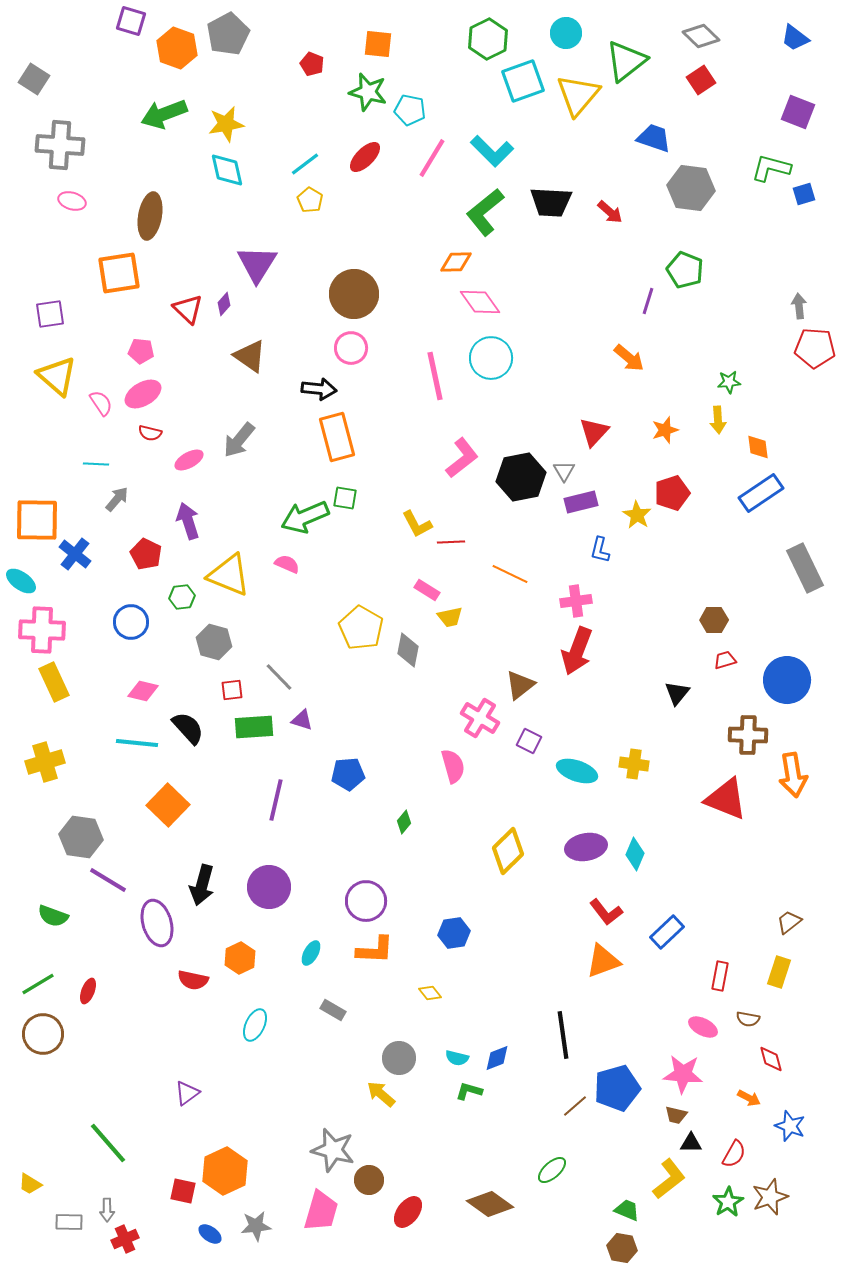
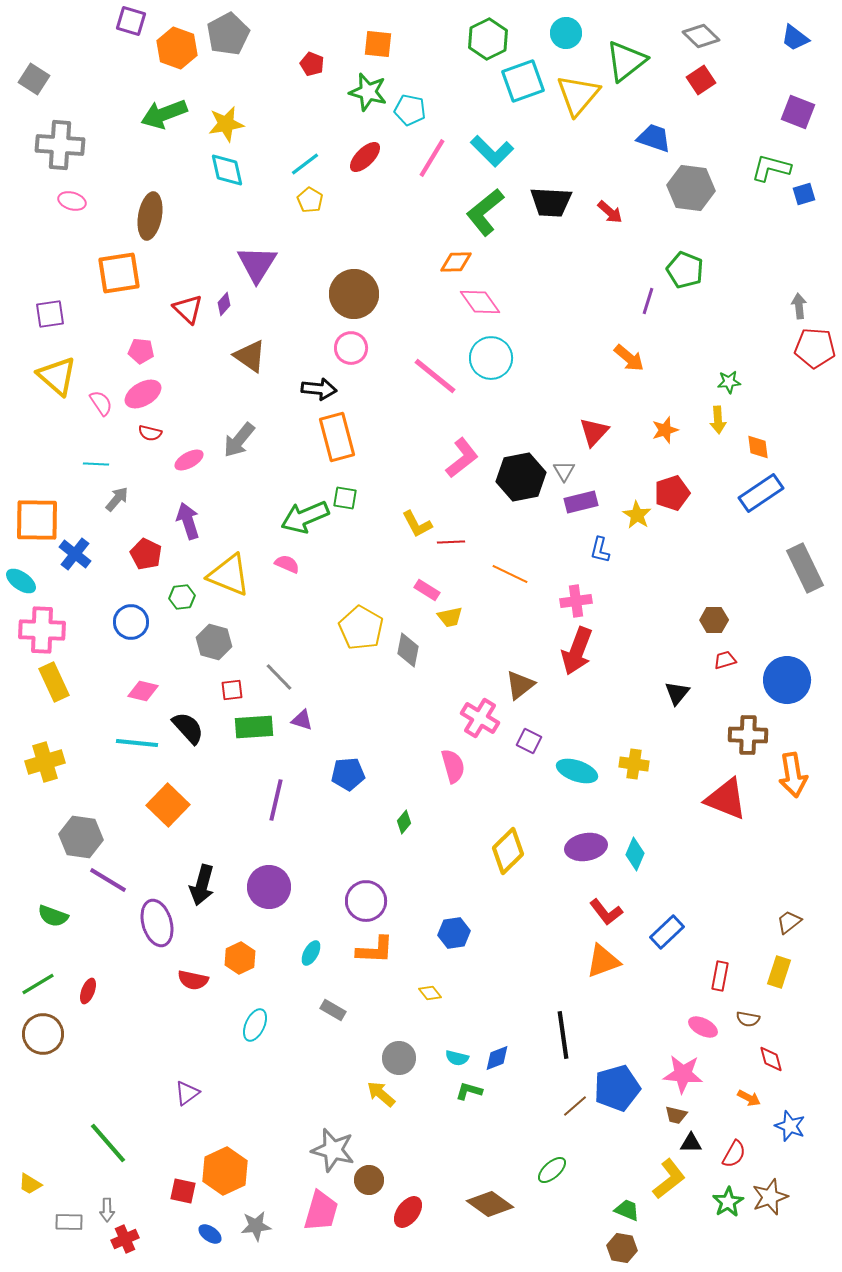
pink line at (435, 376): rotated 39 degrees counterclockwise
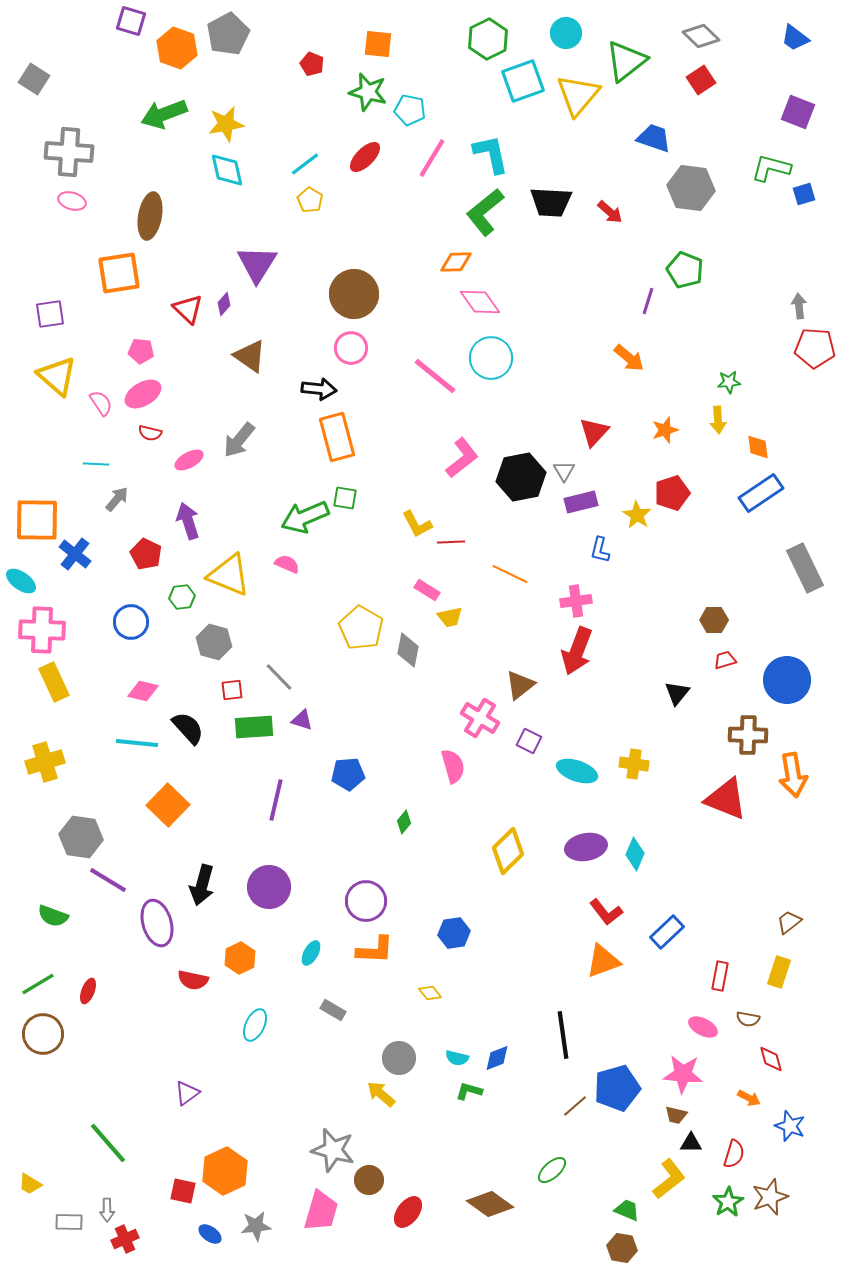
gray cross at (60, 145): moved 9 px right, 7 px down
cyan L-shape at (492, 151): moved 1 px left, 3 px down; rotated 147 degrees counterclockwise
red semicircle at (734, 1154): rotated 12 degrees counterclockwise
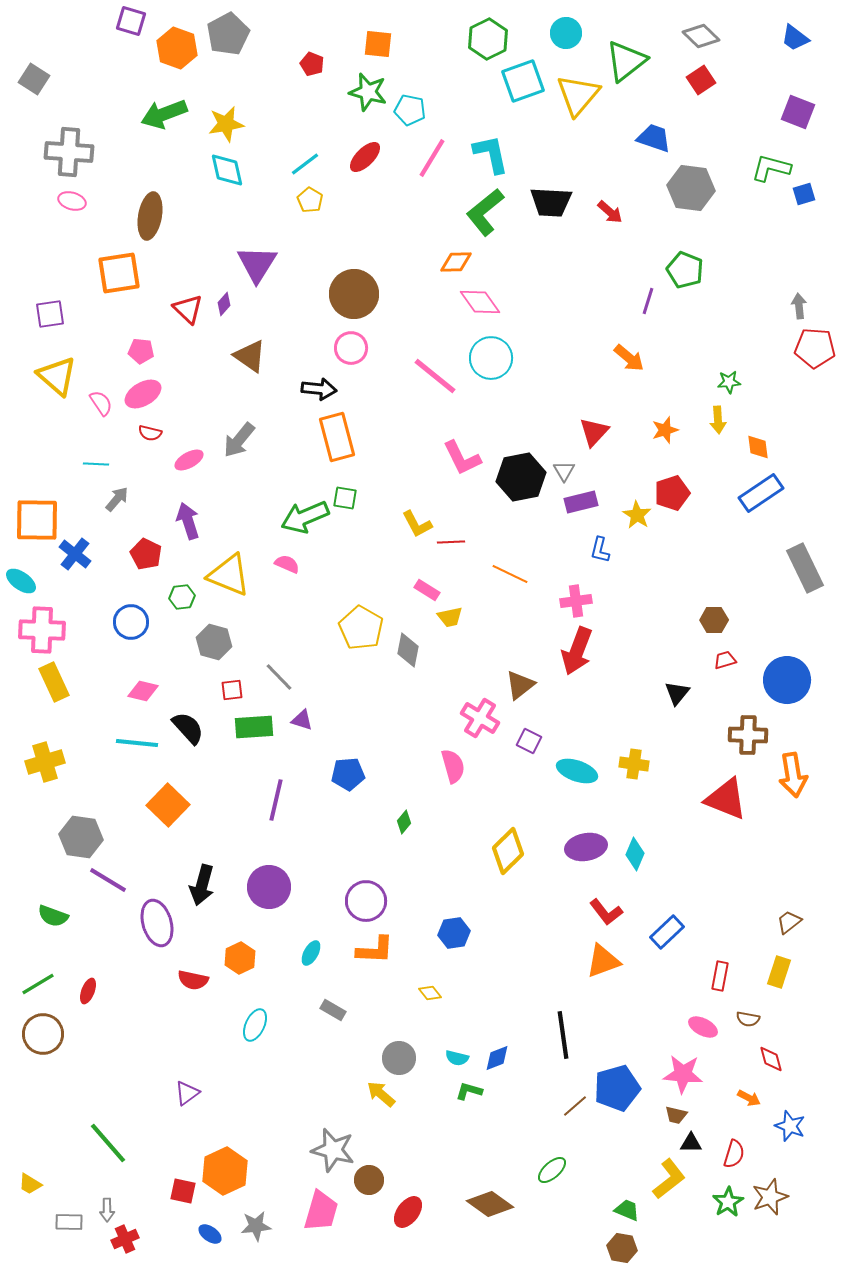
pink L-shape at (462, 458): rotated 102 degrees clockwise
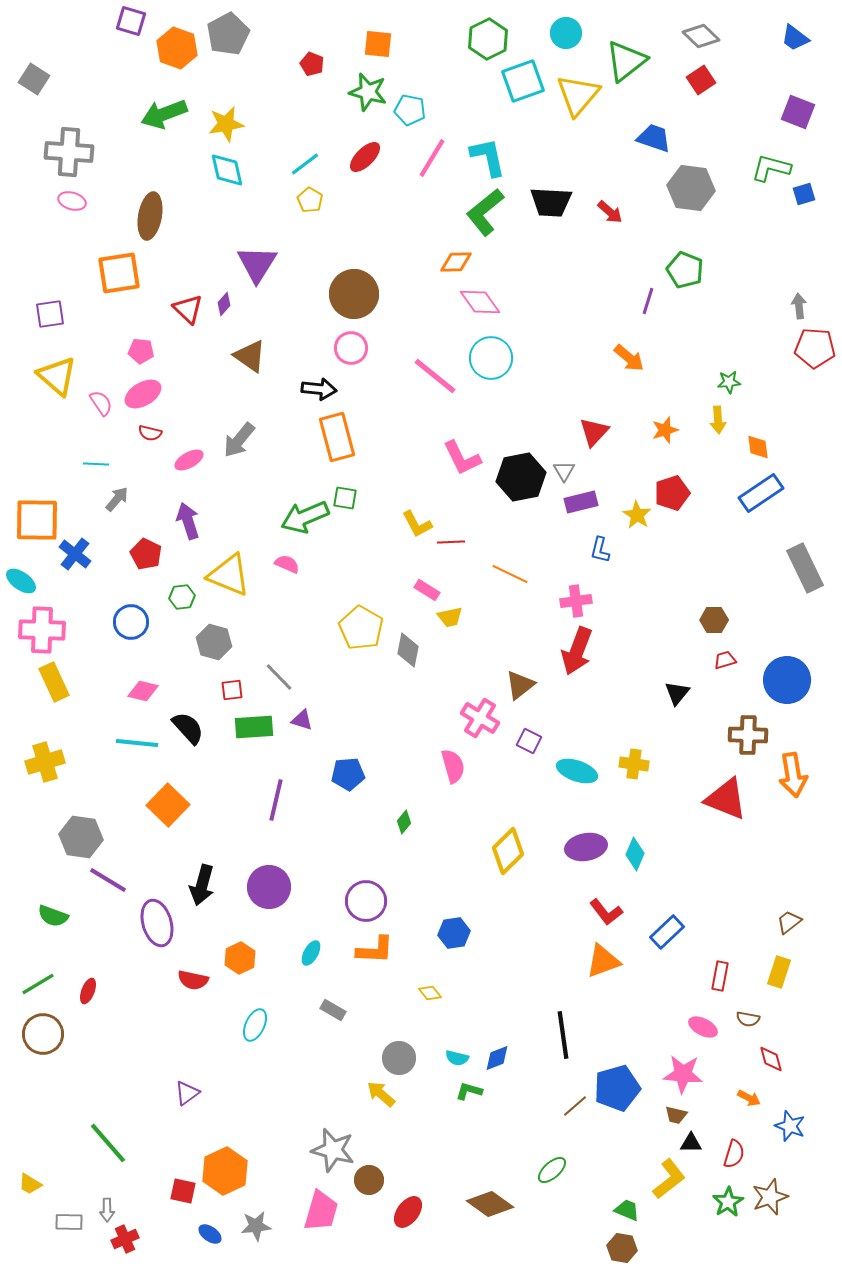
cyan L-shape at (491, 154): moved 3 px left, 3 px down
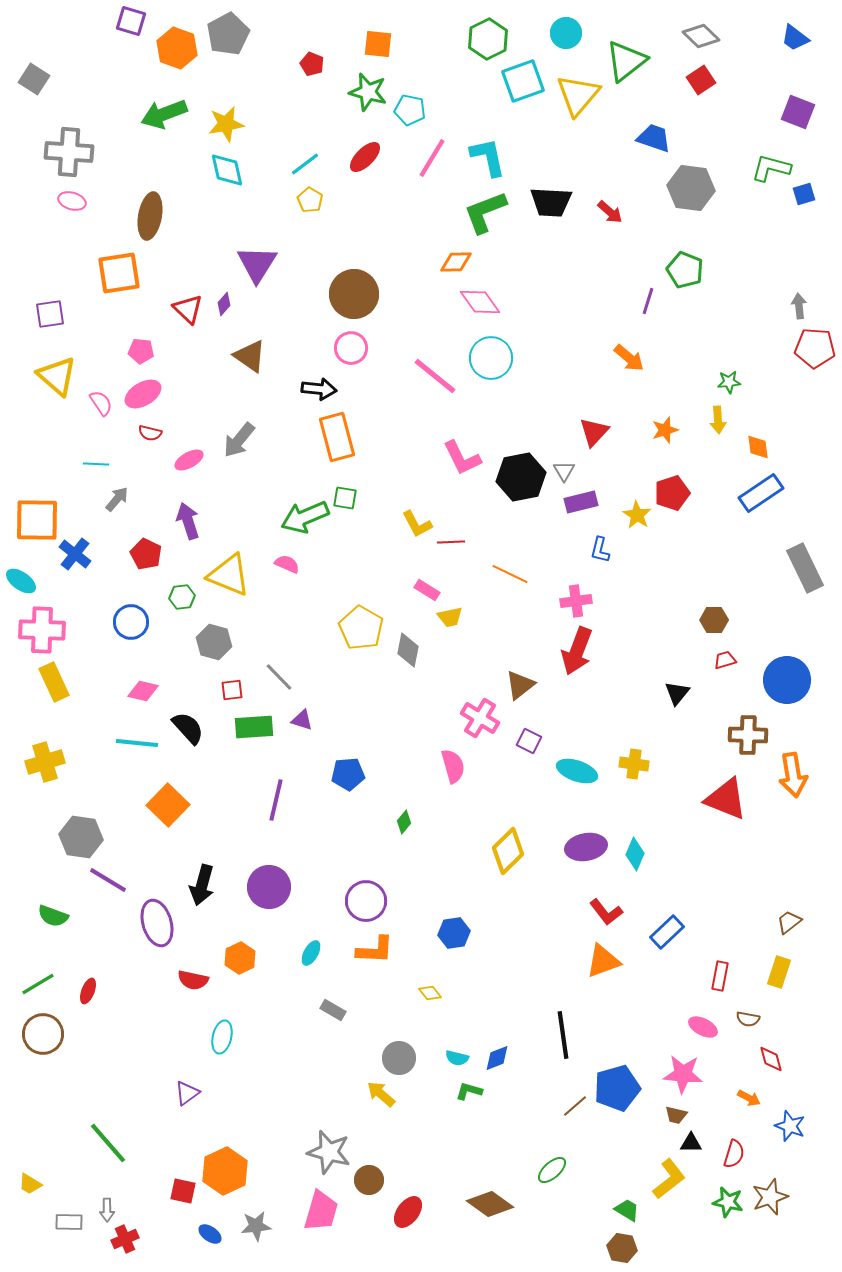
green L-shape at (485, 212): rotated 18 degrees clockwise
cyan ellipse at (255, 1025): moved 33 px left, 12 px down; rotated 12 degrees counterclockwise
gray star at (333, 1150): moved 4 px left, 2 px down
green star at (728, 1202): rotated 28 degrees counterclockwise
green trapezoid at (627, 1210): rotated 8 degrees clockwise
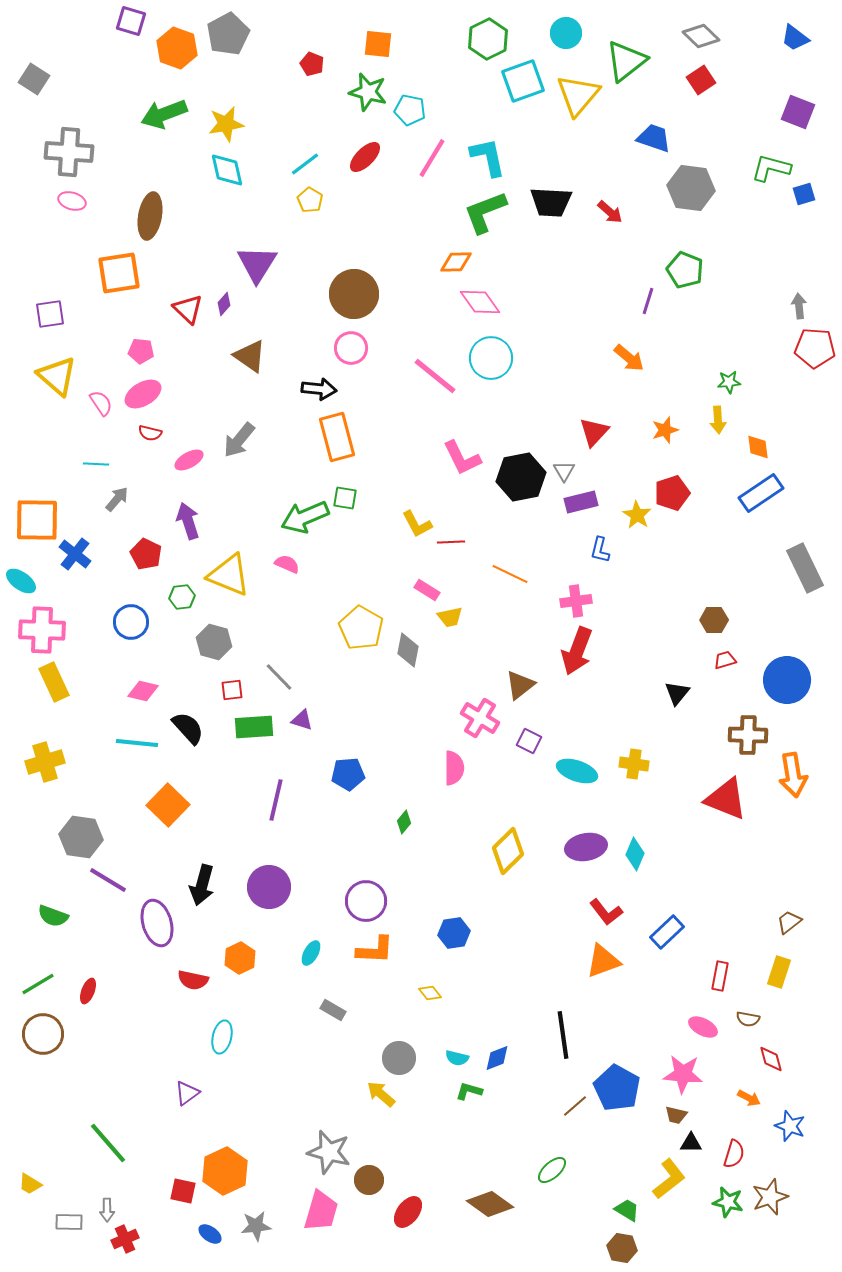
pink semicircle at (453, 766): moved 1 px right, 2 px down; rotated 16 degrees clockwise
blue pentagon at (617, 1088): rotated 27 degrees counterclockwise
